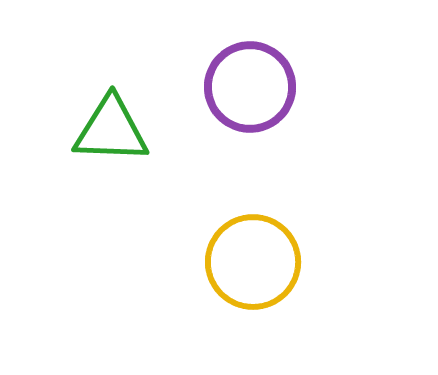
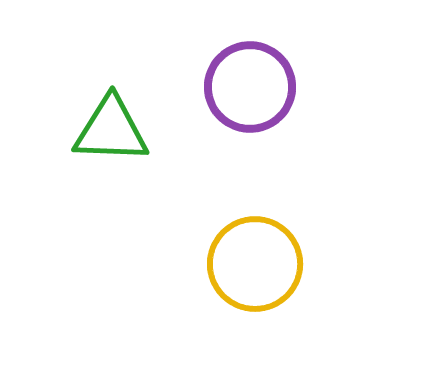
yellow circle: moved 2 px right, 2 px down
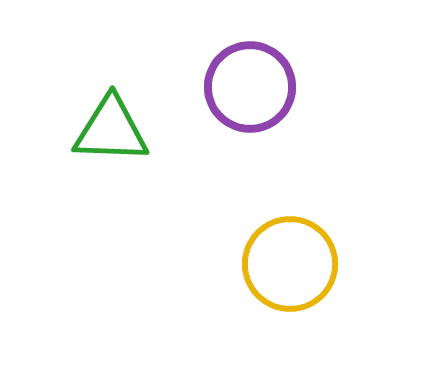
yellow circle: moved 35 px right
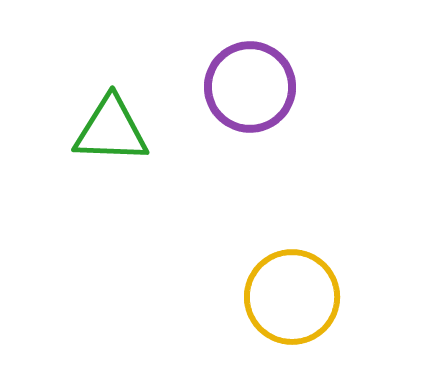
yellow circle: moved 2 px right, 33 px down
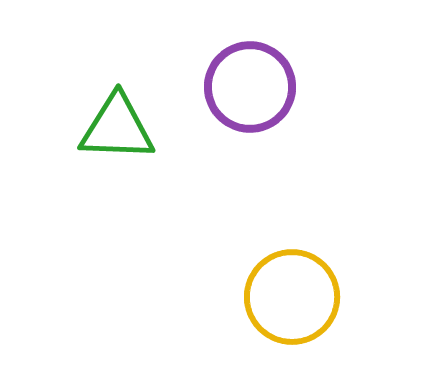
green triangle: moved 6 px right, 2 px up
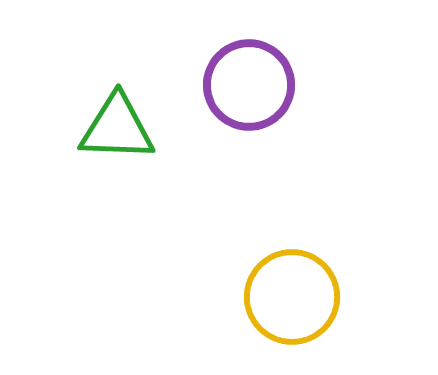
purple circle: moved 1 px left, 2 px up
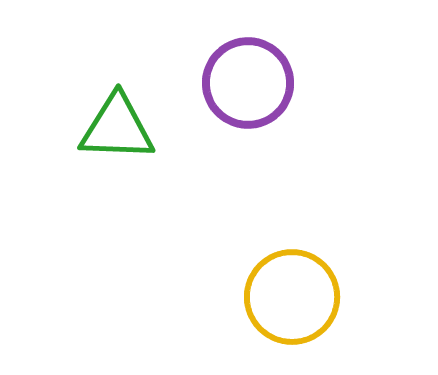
purple circle: moved 1 px left, 2 px up
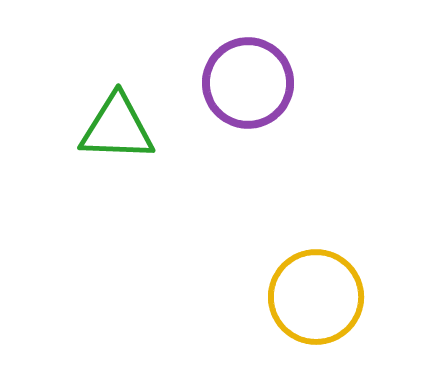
yellow circle: moved 24 px right
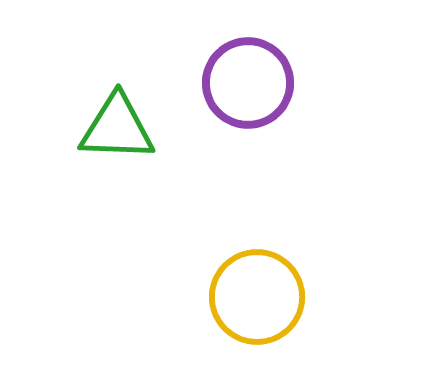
yellow circle: moved 59 px left
